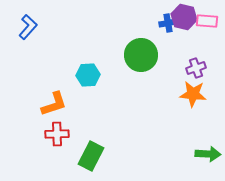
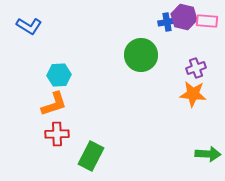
blue cross: moved 1 px left, 1 px up
blue L-shape: moved 1 px right, 1 px up; rotated 80 degrees clockwise
cyan hexagon: moved 29 px left
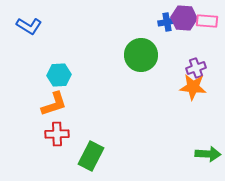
purple hexagon: moved 1 px down; rotated 10 degrees counterclockwise
orange star: moved 7 px up
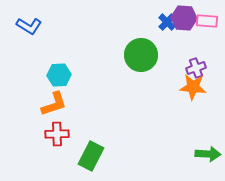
blue cross: rotated 36 degrees counterclockwise
